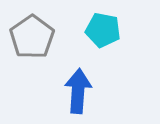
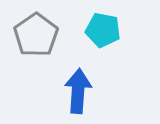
gray pentagon: moved 4 px right, 2 px up
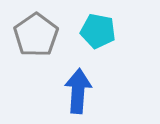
cyan pentagon: moved 5 px left, 1 px down
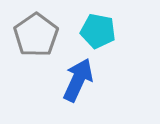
blue arrow: moved 11 px up; rotated 21 degrees clockwise
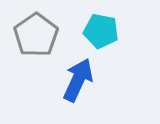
cyan pentagon: moved 3 px right
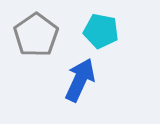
blue arrow: moved 2 px right
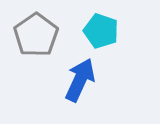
cyan pentagon: rotated 8 degrees clockwise
